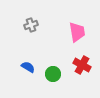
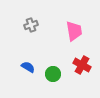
pink trapezoid: moved 3 px left, 1 px up
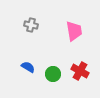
gray cross: rotated 32 degrees clockwise
red cross: moved 2 px left, 6 px down
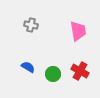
pink trapezoid: moved 4 px right
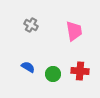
gray cross: rotated 16 degrees clockwise
pink trapezoid: moved 4 px left
red cross: rotated 24 degrees counterclockwise
